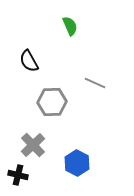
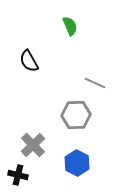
gray hexagon: moved 24 px right, 13 px down
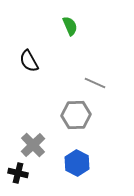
black cross: moved 2 px up
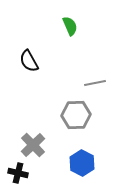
gray line: rotated 35 degrees counterclockwise
blue hexagon: moved 5 px right
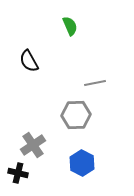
gray cross: rotated 10 degrees clockwise
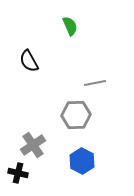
blue hexagon: moved 2 px up
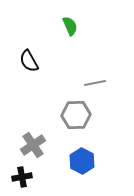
black cross: moved 4 px right, 4 px down; rotated 24 degrees counterclockwise
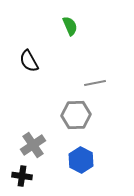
blue hexagon: moved 1 px left, 1 px up
black cross: moved 1 px up; rotated 18 degrees clockwise
